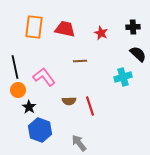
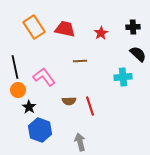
orange rectangle: rotated 40 degrees counterclockwise
red star: rotated 16 degrees clockwise
cyan cross: rotated 12 degrees clockwise
gray arrow: moved 1 px right, 1 px up; rotated 24 degrees clockwise
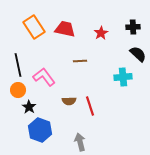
black line: moved 3 px right, 2 px up
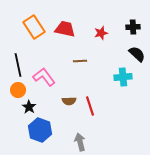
red star: rotated 16 degrees clockwise
black semicircle: moved 1 px left
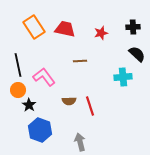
black star: moved 2 px up
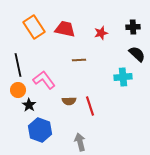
brown line: moved 1 px left, 1 px up
pink L-shape: moved 3 px down
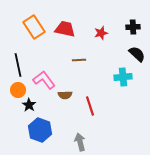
brown semicircle: moved 4 px left, 6 px up
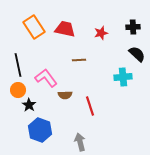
pink L-shape: moved 2 px right, 2 px up
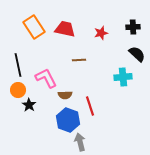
pink L-shape: rotated 10 degrees clockwise
blue hexagon: moved 28 px right, 10 px up
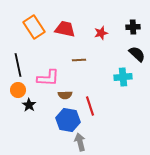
pink L-shape: moved 2 px right; rotated 120 degrees clockwise
blue hexagon: rotated 10 degrees counterclockwise
